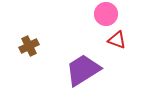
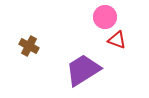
pink circle: moved 1 px left, 3 px down
brown cross: rotated 36 degrees counterclockwise
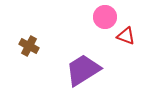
red triangle: moved 9 px right, 4 px up
